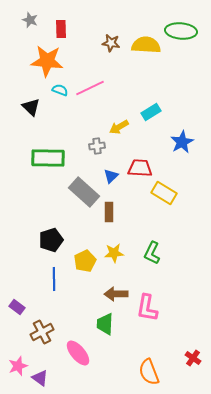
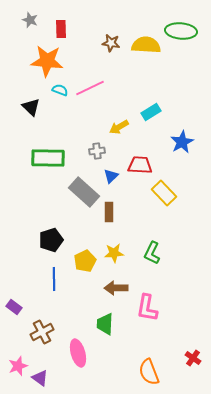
gray cross: moved 5 px down
red trapezoid: moved 3 px up
yellow rectangle: rotated 15 degrees clockwise
brown arrow: moved 6 px up
purple rectangle: moved 3 px left
pink ellipse: rotated 24 degrees clockwise
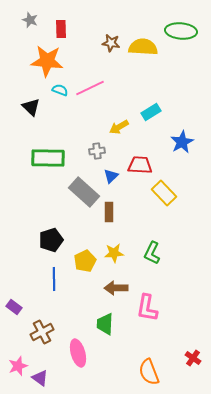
yellow semicircle: moved 3 px left, 2 px down
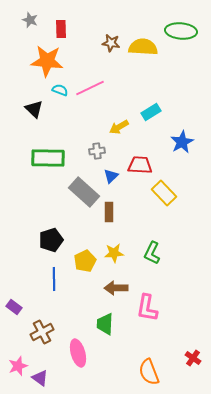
black triangle: moved 3 px right, 2 px down
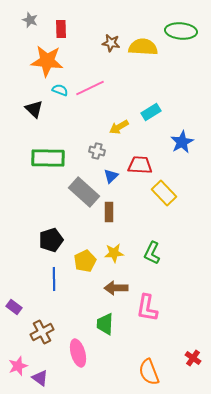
gray cross: rotated 21 degrees clockwise
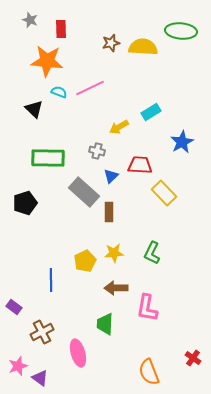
brown star: rotated 24 degrees counterclockwise
cyan semicircle: moved 1 px left, 2 px down
black pentagon: moved 26 px left, 37 px up
blue line: moved 3 px left, 1 px down
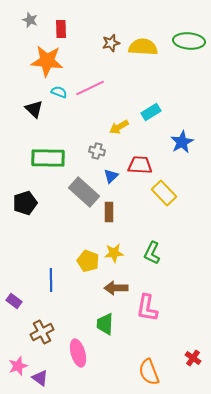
green ellipse: moved 8 px right, 10 px down
yellow pentagon: moved 3 px right; rotated 25 degrees counterclockwise
purple rectangle: moved 6 px up
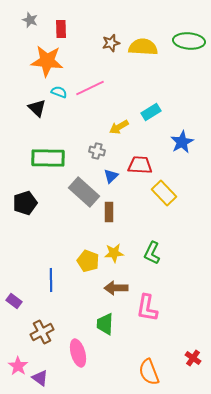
black triangle: moved 3 px right, 1 px up
pink star: rotated 18 degrees counterclockwise
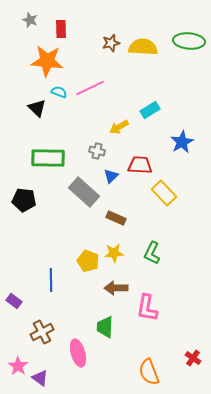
cyan rectangle: moved 1 px left, 2 px up
black pentagon: moved 1 px left, 3 px up; rotated 25 degrees clockwise
brown rectangle: moved 7 px right, 6 px down; rotated 66 degrees counterclockwise
green trapezoid: moved 3 px down
